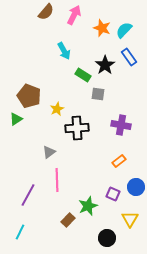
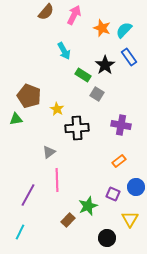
gray square: moved 1 px left; rotated 24 degrees clockwise
yellow star: rotated 16 degrees counterclockwise
green triangle: rotated 24 degrees clockwise
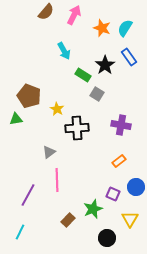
cyan semicircle: moved 1 px right, 2 px up; rotated 12 degrees counterclockwise
green star: moved 5 px right, 3 px down
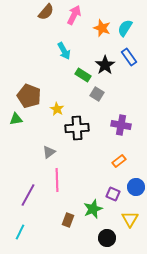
brown rectangle: rotated 24 degrees counterclockwise
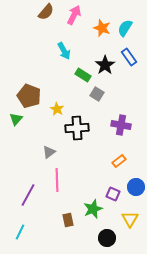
green triangle: rotated 40 degrees counterclockwise
brown rectangle: rotated 32 degrees counterclockwise
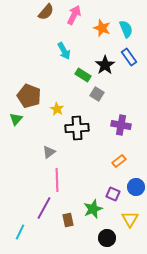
cyan semicircle: moved 1 px right, 1 px down; rotated 126 degrees clockwise
purple line: moved 16 px right, 13 px down
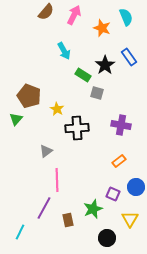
cyan semicircle: moved 12 px up
gray square: moved 1 px up; rotated 16 degrees counterclockwise
gray triangle: moved 3 px left, 1 px up
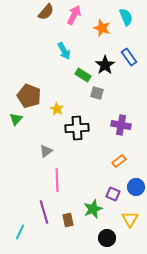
purple line: moved 4 px down; rotated 45 degrees counterclockwise
